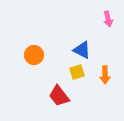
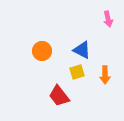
orange circle: moved 8 px right, 4 px up
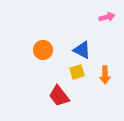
pink arrow: moved 1 px left, 2 px up; rotated 91 degrees counterclockwise
orange circle: moved 1 px right, 1 px up
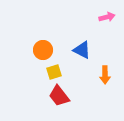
yellow square: moved 23 px left
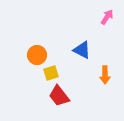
pink arrow: rotated 42 degrees counterclockwise
orange circle: moved 6 px left, 5 px down
yellow square: moved 3 px left, 1 px down
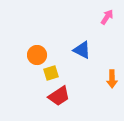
orange arrow: moved 7 px right, 4 px down
red trapezoid: rotated 85 degrees counterclockwise
